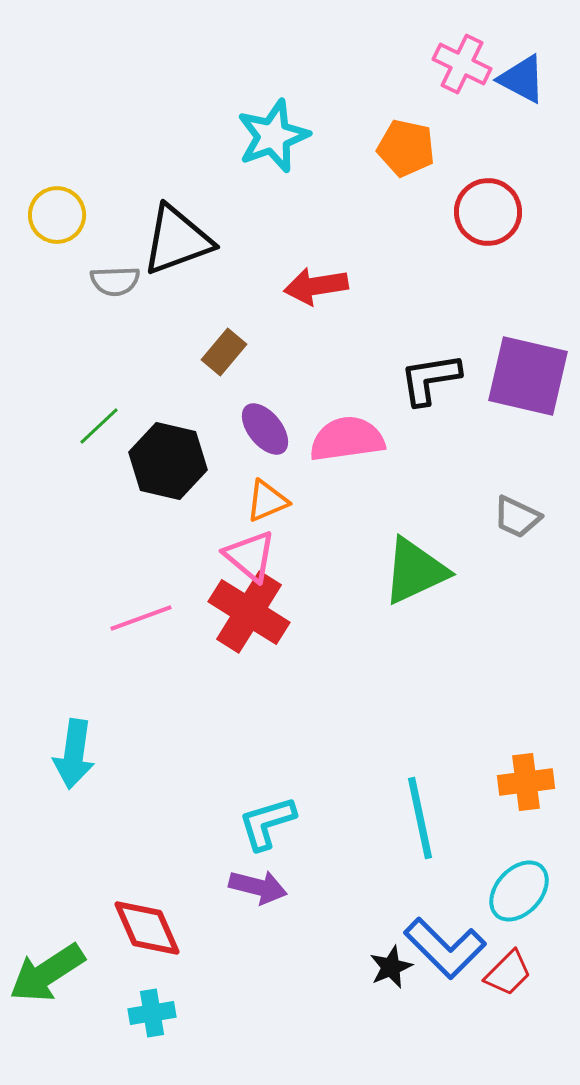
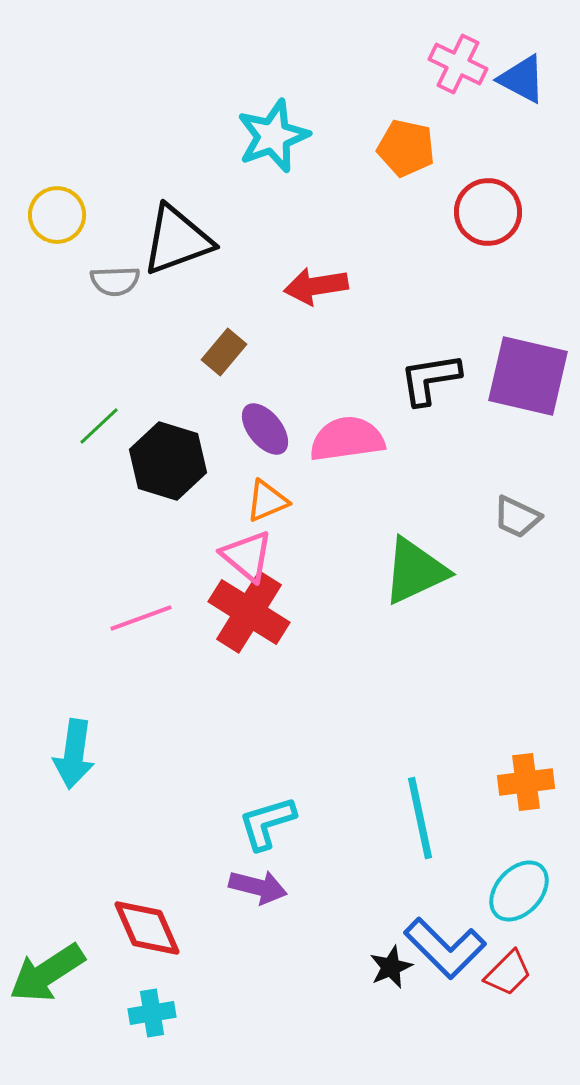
pink cross: moved 4 px left
black hexagon: rotated 4 degrees clockwise
pink triangle: moved 3 px left
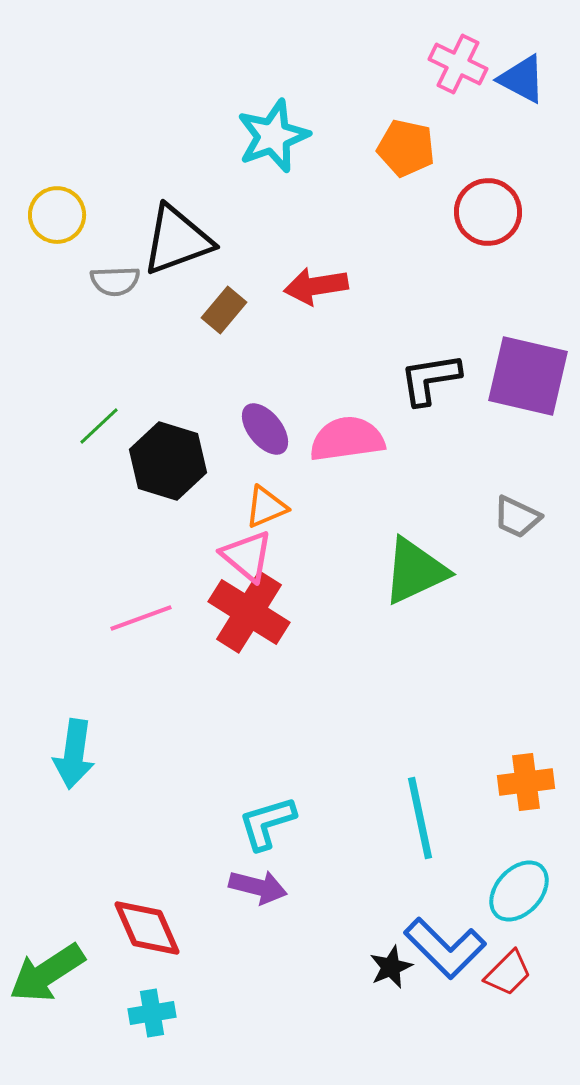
brown rectangle: moved 42 px up
orange triangle: moved 1 px left, 6 px down
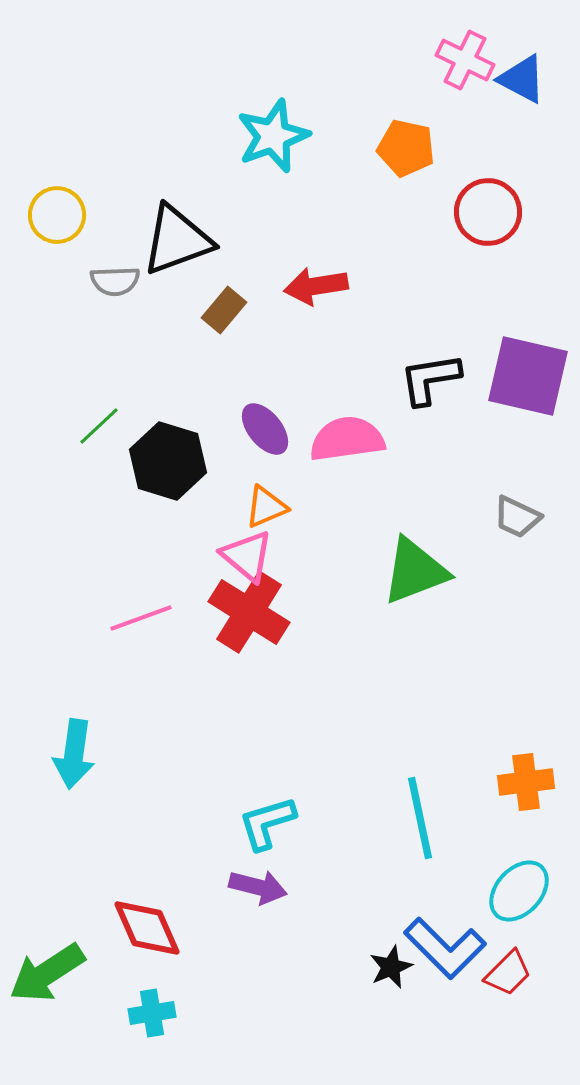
pink cross: moved 7 px right, 4 px up
green triangle: rotated 4 degrees clockwise
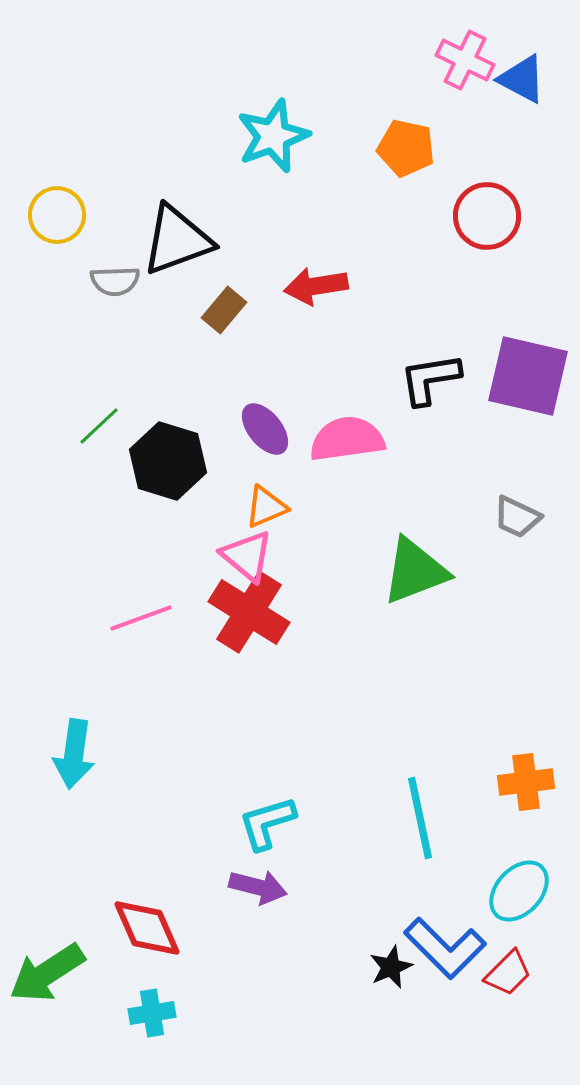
red circle: moved 1 px left, 4 px down
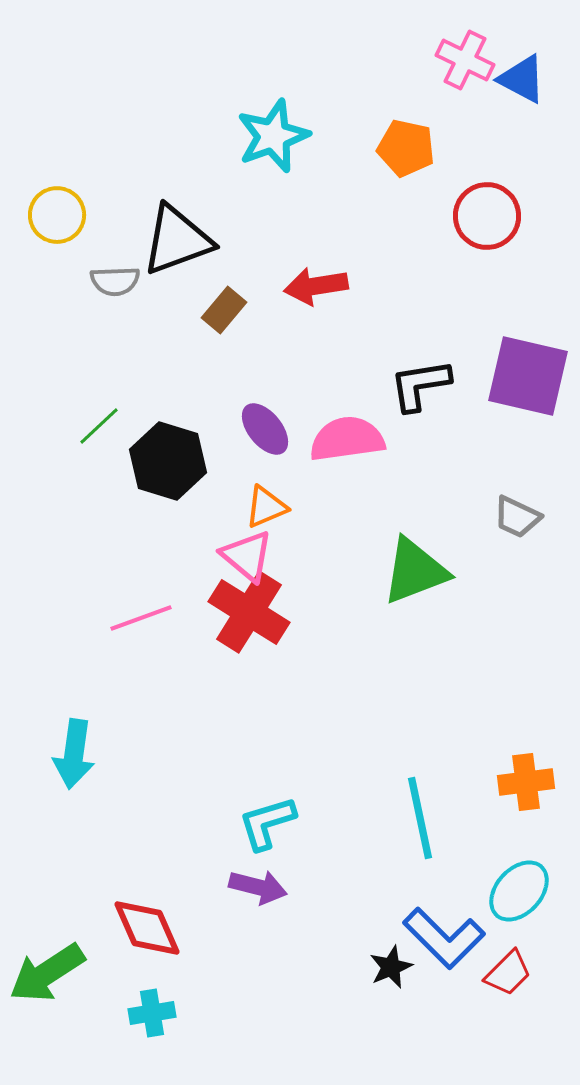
black L-shape: moved 10 px left, 6 px down
blue L-shape: moved 1 px left, 10 px up
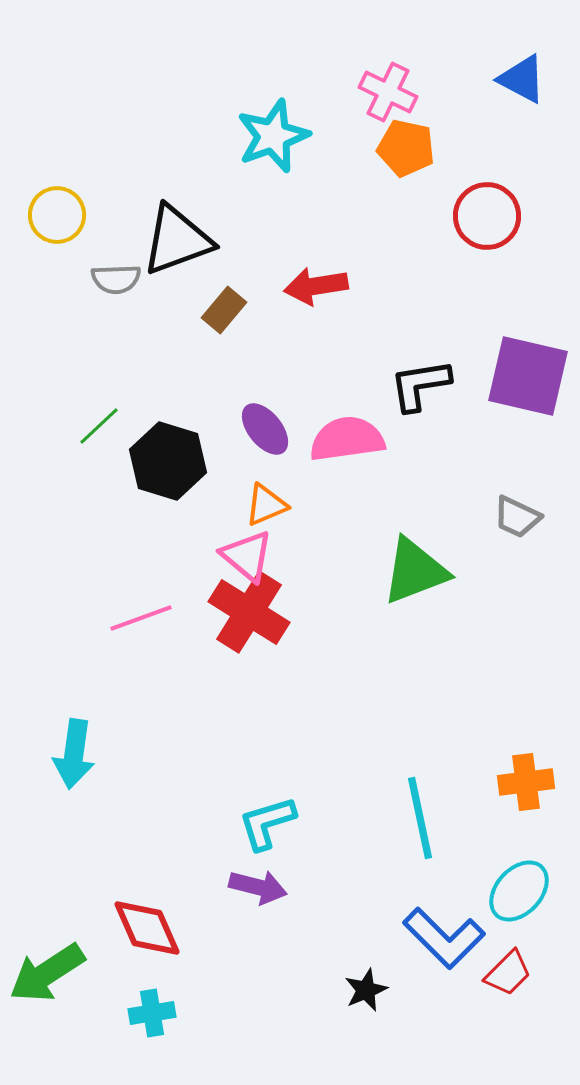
pink cross: moved 77 px left, 32 px down
gray semicircle: moved 1 px right, 2 px up
orange triangle: moved 2 px up
black star: moved 25 px left, 23 px down
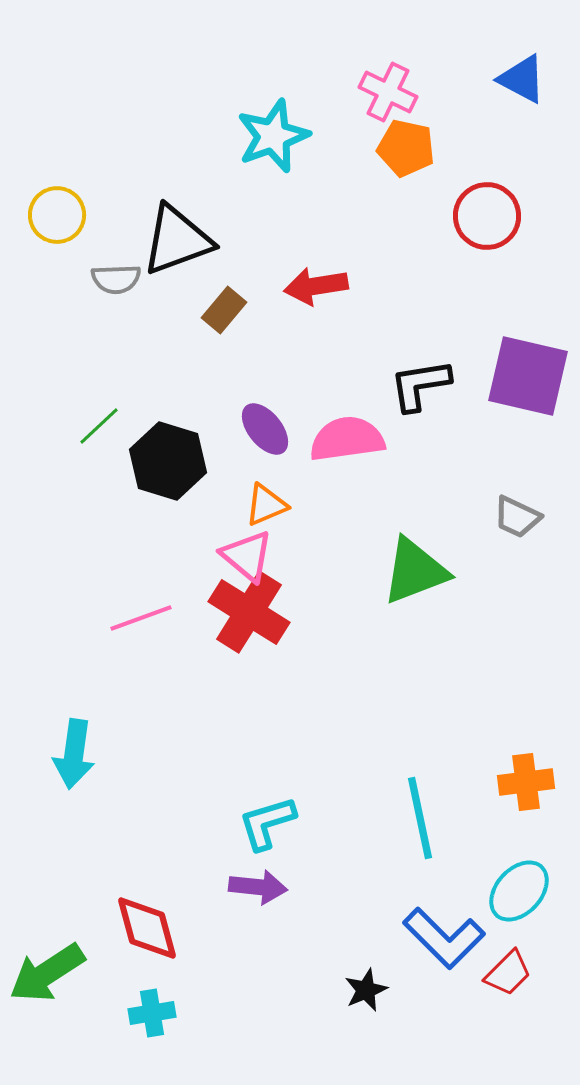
purple arrow: rotated 8 degrees counterclockwise
red diamond: rotated 8 degrees clockwise
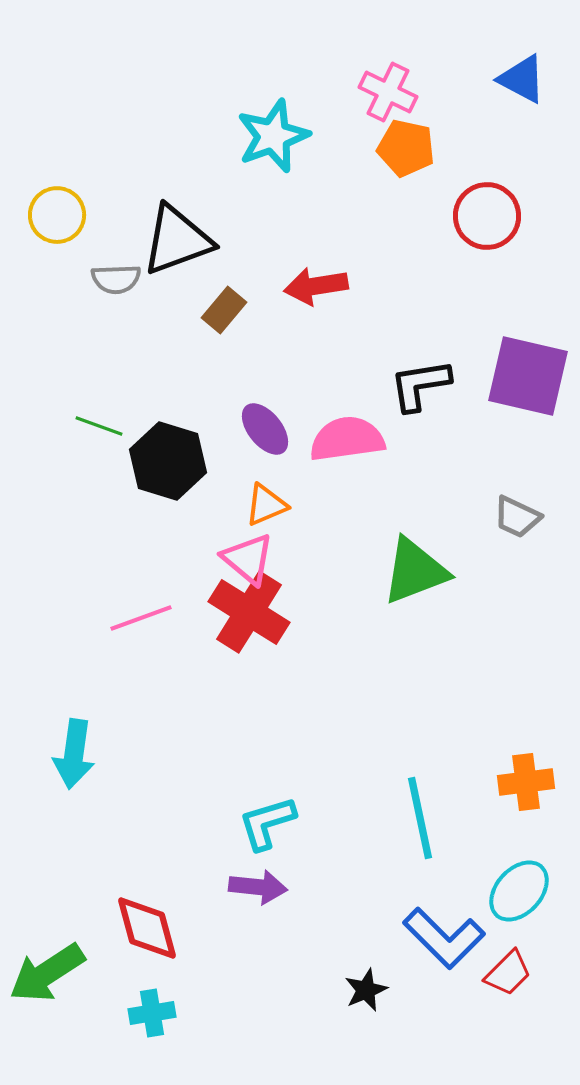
green line: rotated 63 degrees clockwise
pink triangle: moved 1 px right, 3 px down
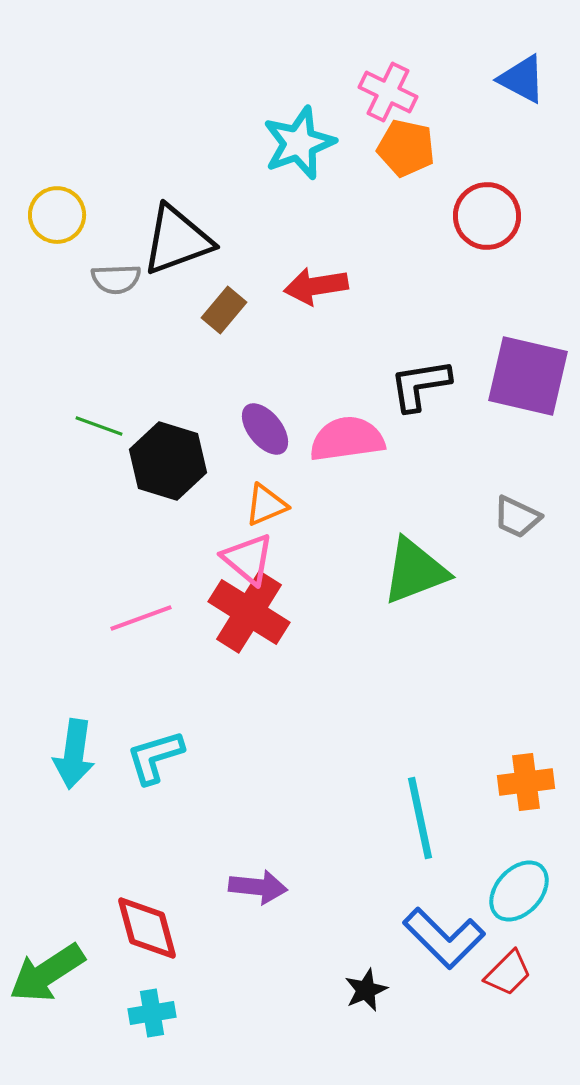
cyan star: moved 26 px right, 7 px down
cyan L-shape: moved 112 px left, 66 px up
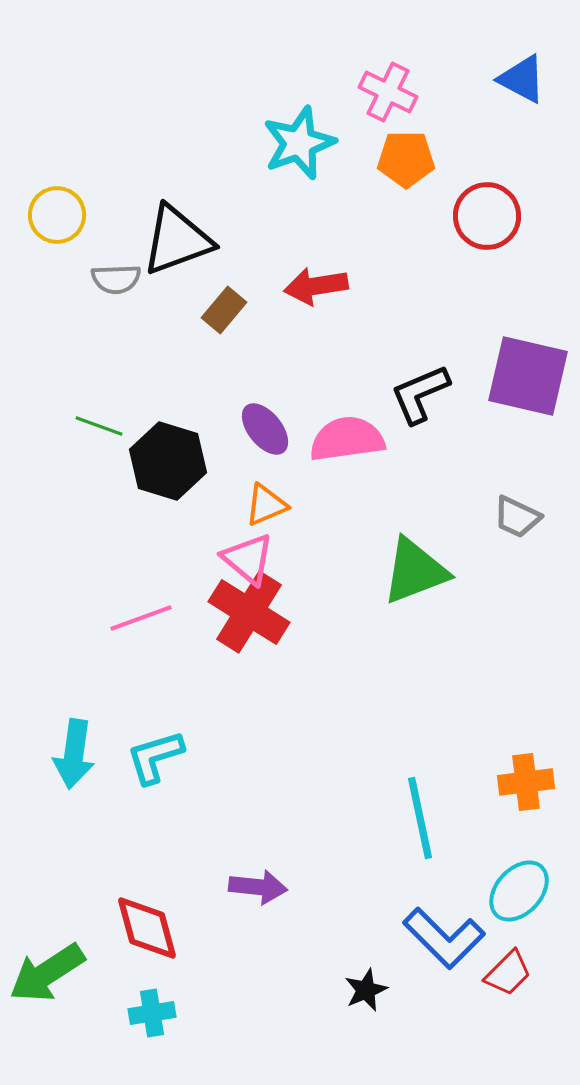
orange pentagon: moved 11 px down; rotated 12 degrees counterclockwise
black L-shape: moved 9 px down; rotated 14 degrees counterclockwise
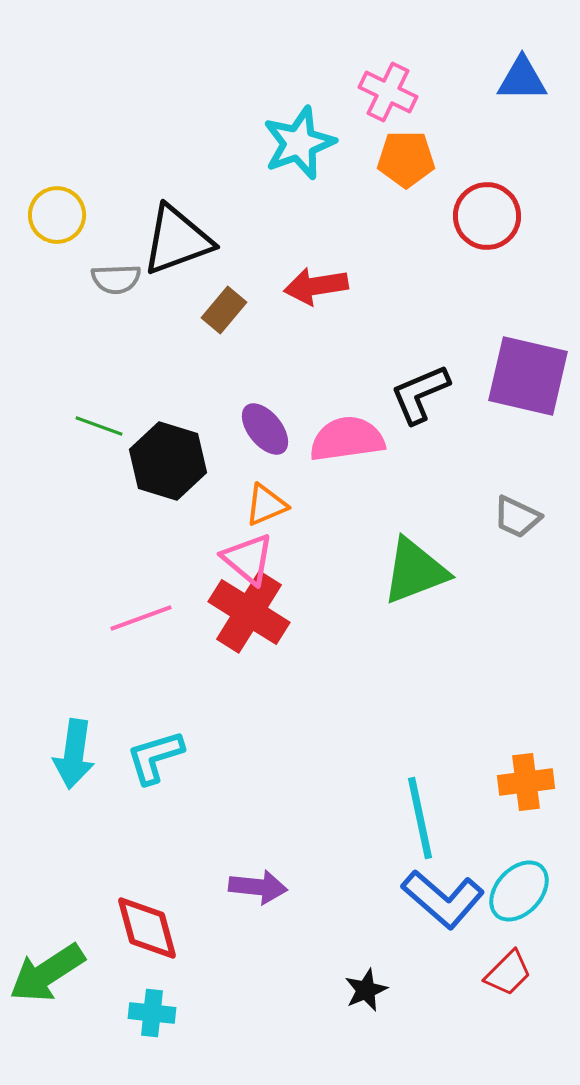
blue triangle: rotated 28 degrees counterclockwise
blue L-shape: moved 1 px left, 39 px up; rotated 4 degrees counterclockwise
cyan cross: rotated 15 degrees clockwise
